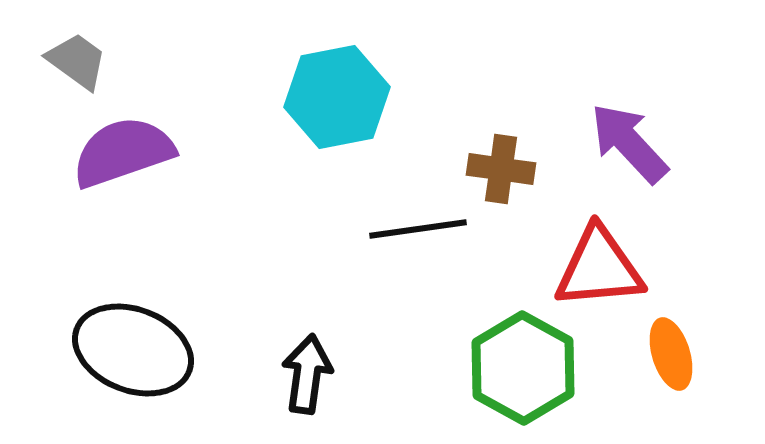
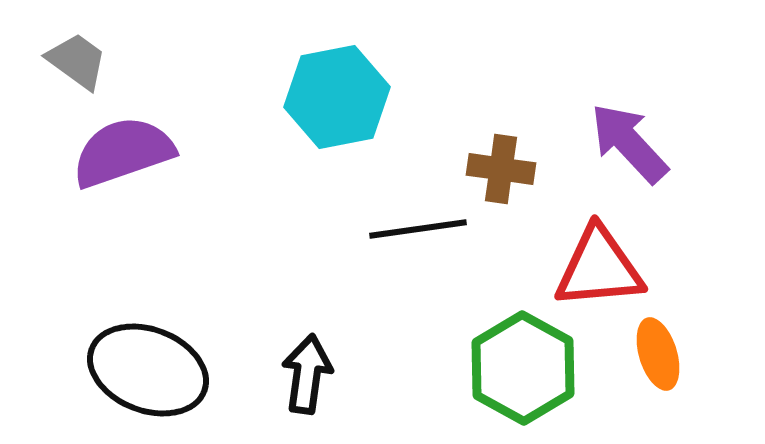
black ellipse: moved 15 px right, 20 px down
orange ellipse: moved 13 px left
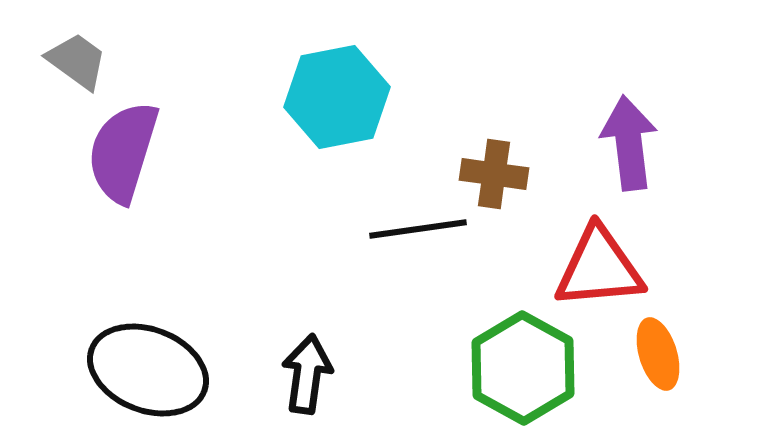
purple arrow: rotated 36 degrees clockwise
purple semicircle: rotated 54 degrees counterclockwise
brown cross: moved 7 px left, 5 px down
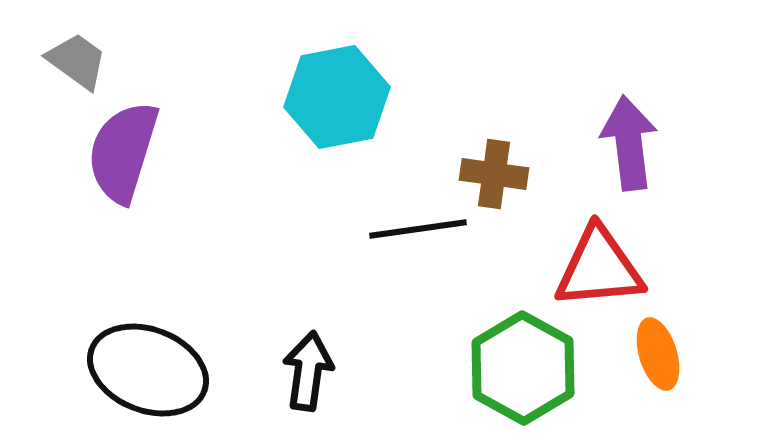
black arrow: moved 1 px right, 3 px up
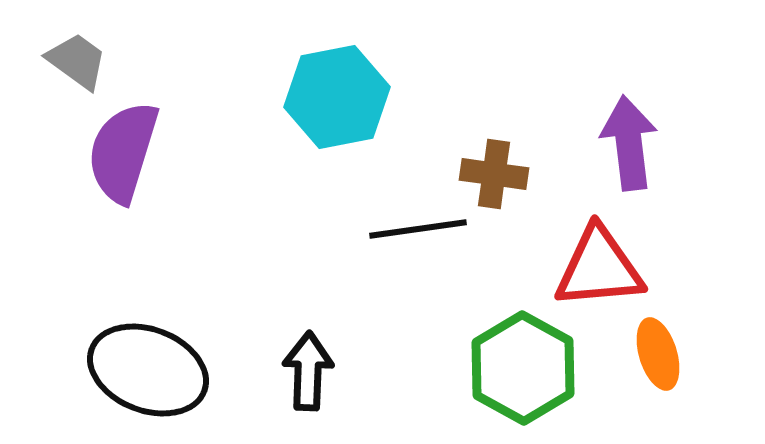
black arrow: rotated 6 degrees counterclockwise
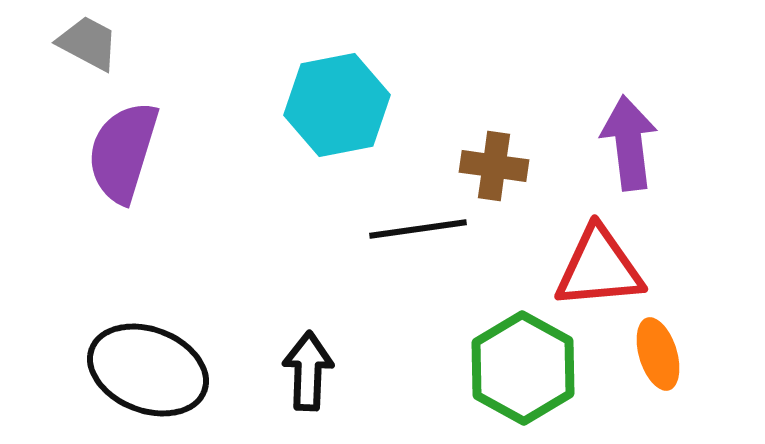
gray trapezoid: moved 11 px right, 18 px up; rotated 8 degrees counterclockwise
cyan hexagon: moved 8 px down
brown cross: moved 8 px up
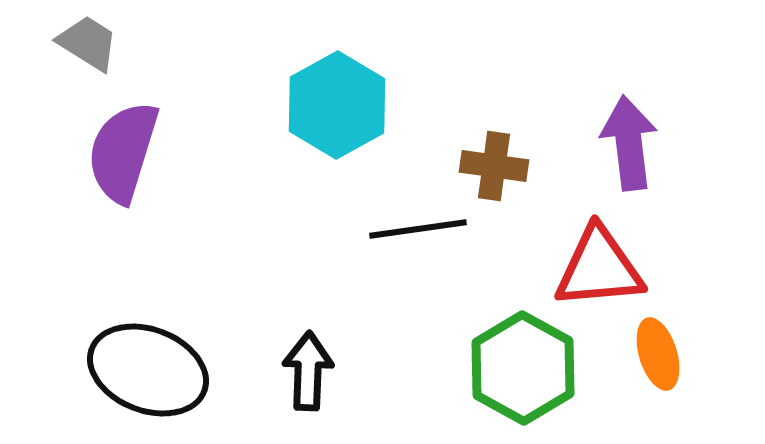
gray trapezoid: rotated 4 degrees clockwise
cyan hexagon: rotated 18 degrees counterclockwise
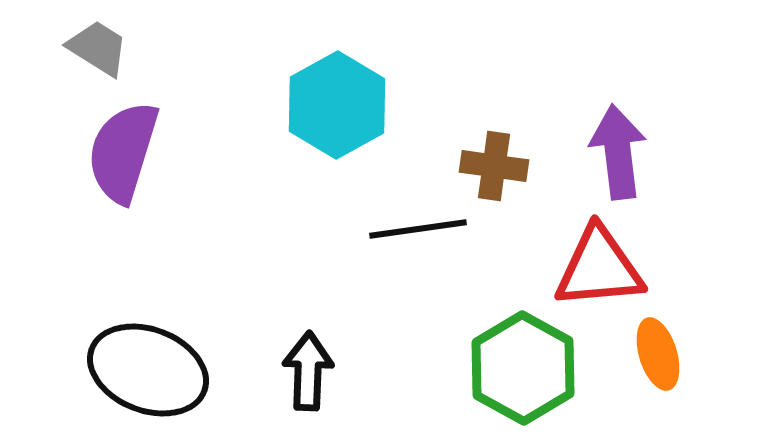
gray trapezoid: moved 10 px right, 5 px down
purple arrow: moved 11 px left, 9 px down
